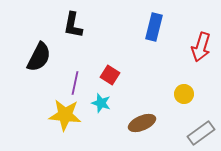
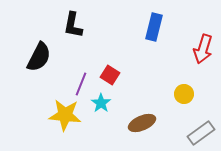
red arrow: moved 2 px right, 2 px down
purple line: moved 6 px right, 1 px down; rotated 10 degrees clockwise
cyan star: rotated 18 degrees clockwise
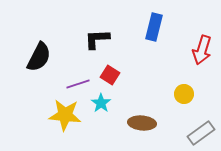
black L-shape: moved 24 px right, 14 px down; rotated 76 degrees clockwise
red arrow: moved 1 px left, 1 px down
purple line: moved 3 px left; rotated 50 degrees clockwise
brown ellipse: rotated 28 degrees clockwise
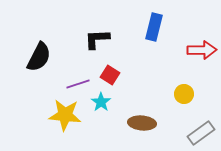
red arrow: rotated 108 degrees counterclockwise
cyan star: moved 1 px up
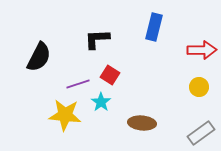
yellow circle: moved 15 px right, 7 px up
